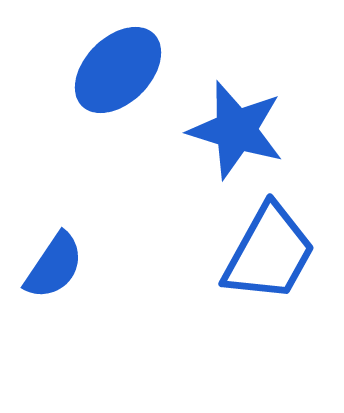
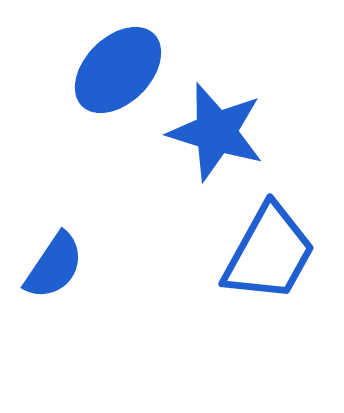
blue star: moved 20 px left, 2 px down
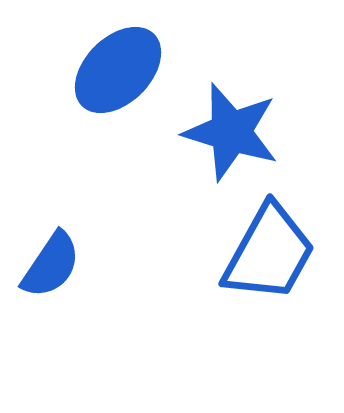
blue star: moved 15 px right
blue semicircle: moved 3 px left, 1 px up
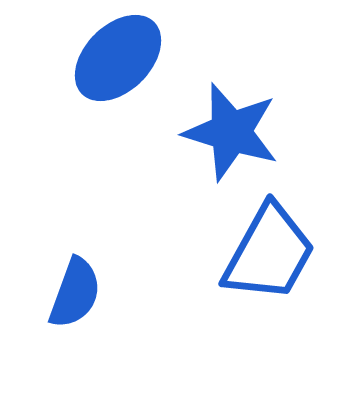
blue ellipse: moved 12 px up
blue semicircle: moved 24 px right, 28 px down; rotated 14 degrees counterclockwise
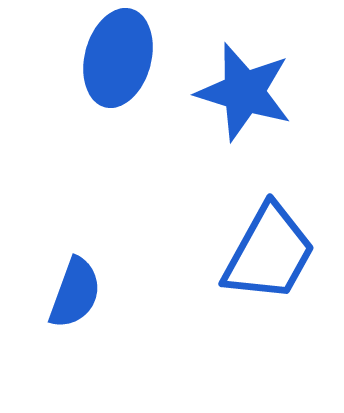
blue ellipse: rotated 30 degrees counterclockwise
blue star: moved 13 px right, 40 px up
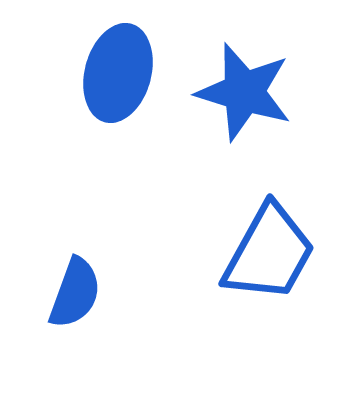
blue ellipse: moved 15 px down
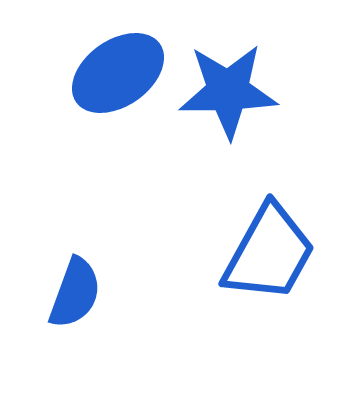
blue ellipse: rotated 40 degrees clockwise
blue star: moved 16 px left, 1 px up; rotated 18 degrees counterclockwise
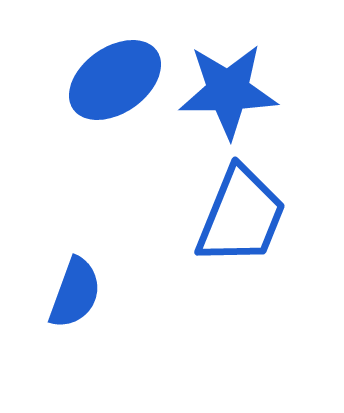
blue ellipse: moved 3 px left, 7 px down
blue trapezoid: moved 28 px left, 37 px up; rotated 7 degrees counterclockwise
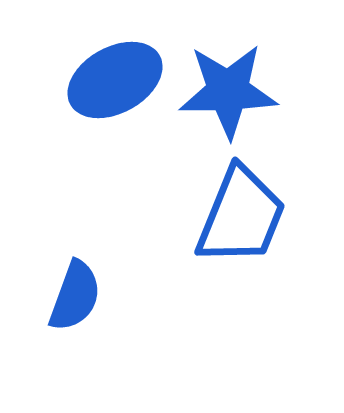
blue ellipse: rotated 6 degrees clockwise
blue semicircle: moved 3 px down
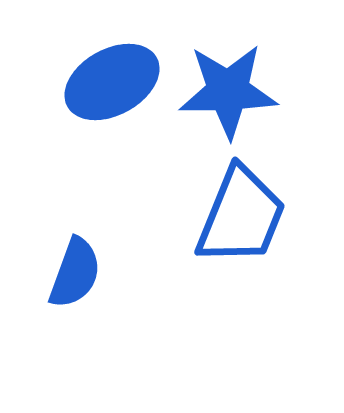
blue ellipse: moved 3 px left, 2 px down
blue semicircle: moved 23 px up
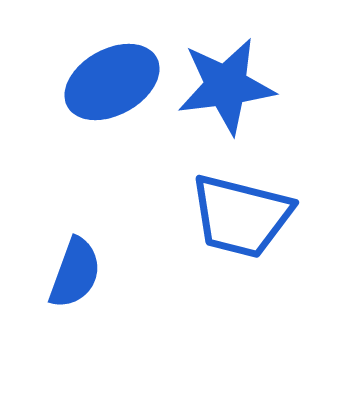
blue star: moved 2 px left, 5 px up; rotated 6 degrees counterclockwise
blue trapezoid: rotated 82 degrees clockwise
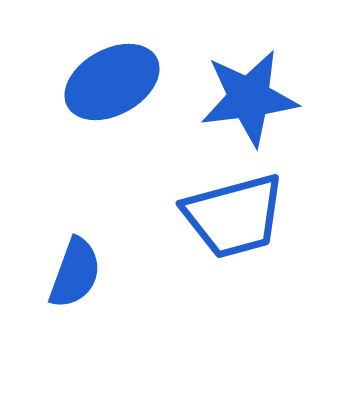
blue star: moved 23 px right, 12 px down
blue trapezoid: moved 7 px left; rotated 29 degrees counterclockwise
